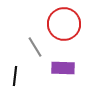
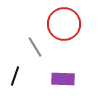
purple rectangle: moved 11 px down
black line: rotated 12 degrees clockwise
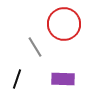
black line: moved 2 px right, 3 px down
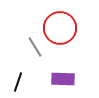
red circle: moved 4 px left, 4 px down
black line: moved 1 px right, 3 px down
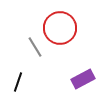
purple rectangle: moved 20 px right; rotated 30 degrees counterclockwise
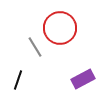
black line: moved 2 px up
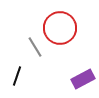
black line: moved 1 px left, 4 px up
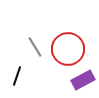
red circle: moved 8 px right, 21 px down
purple rectangle: moved 1 px down
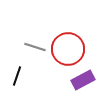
gray line: rotated 40 degrees counterclockwise
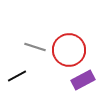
red circle: moved 1 px right, 1 px down
black line: rotated 42 degrees clockwise
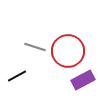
red circle: moved 1 px left, 1 px down
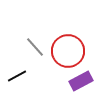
gray line: rotated 30 degrees clockwise
purple rectangle: moved 2 px left, 1 px down
